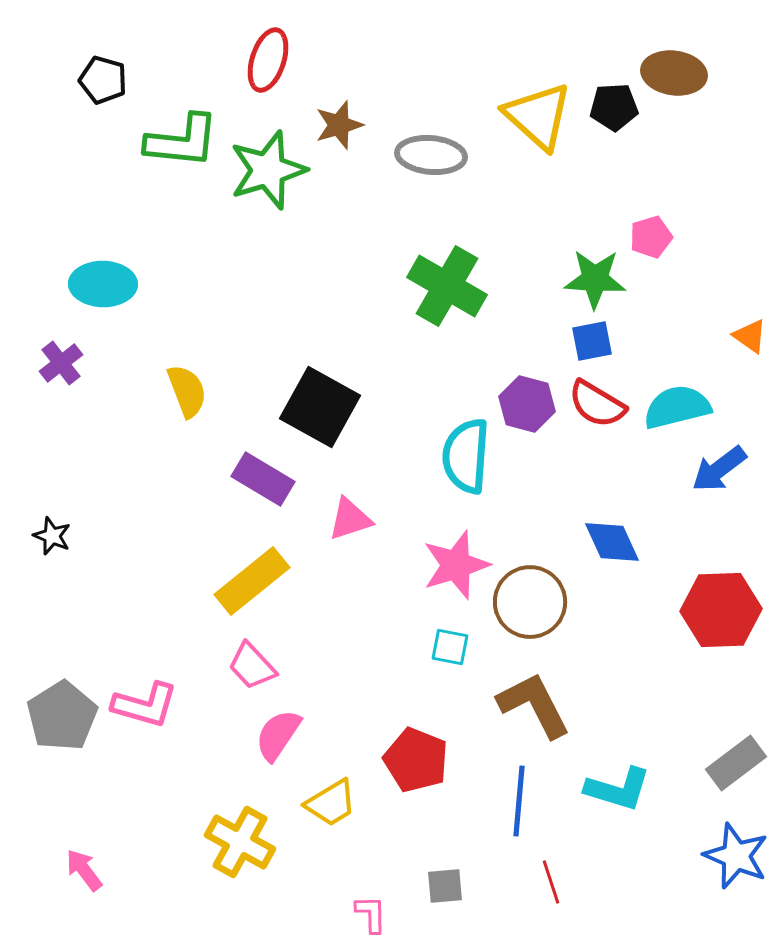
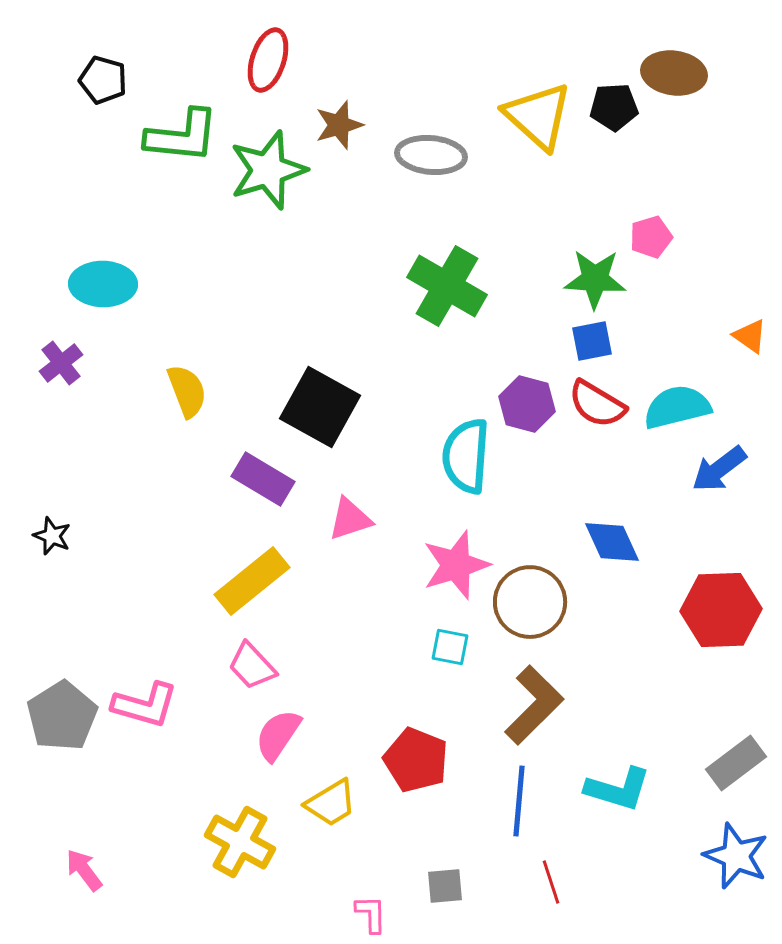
green L-shape at (182, 141): moved 5 px up
brown L-shape at (534, 705): rotated 72 degrees clockwise
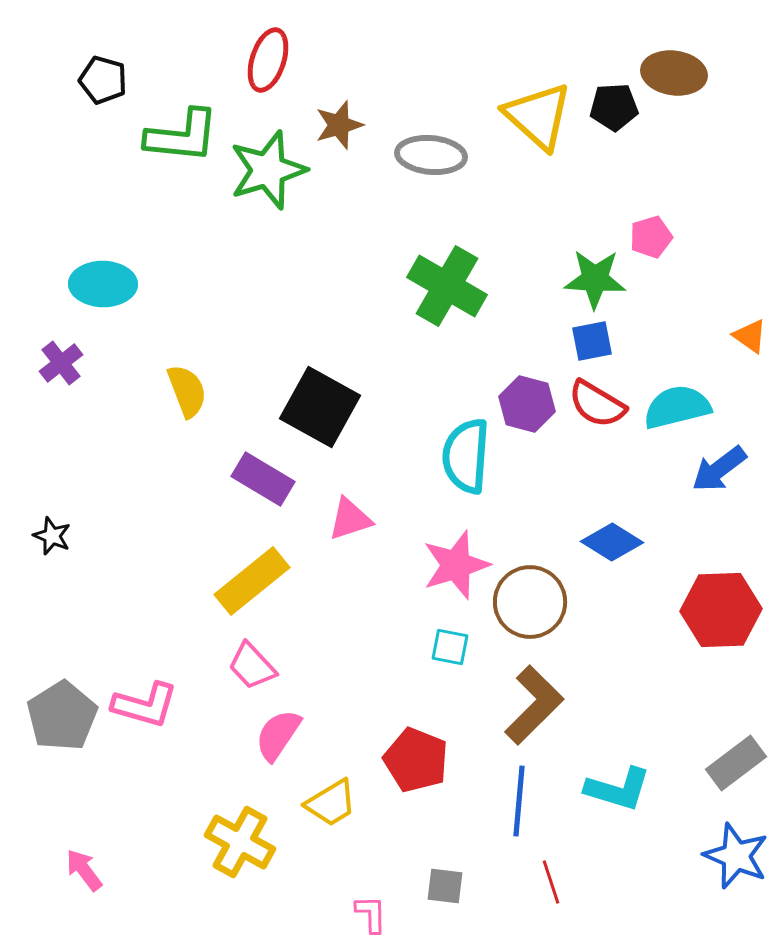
blue diamond at (612, 542): rotated 34 degrees counterclockwise
gray square at (445, 886): rotated 12 degrees clockwise
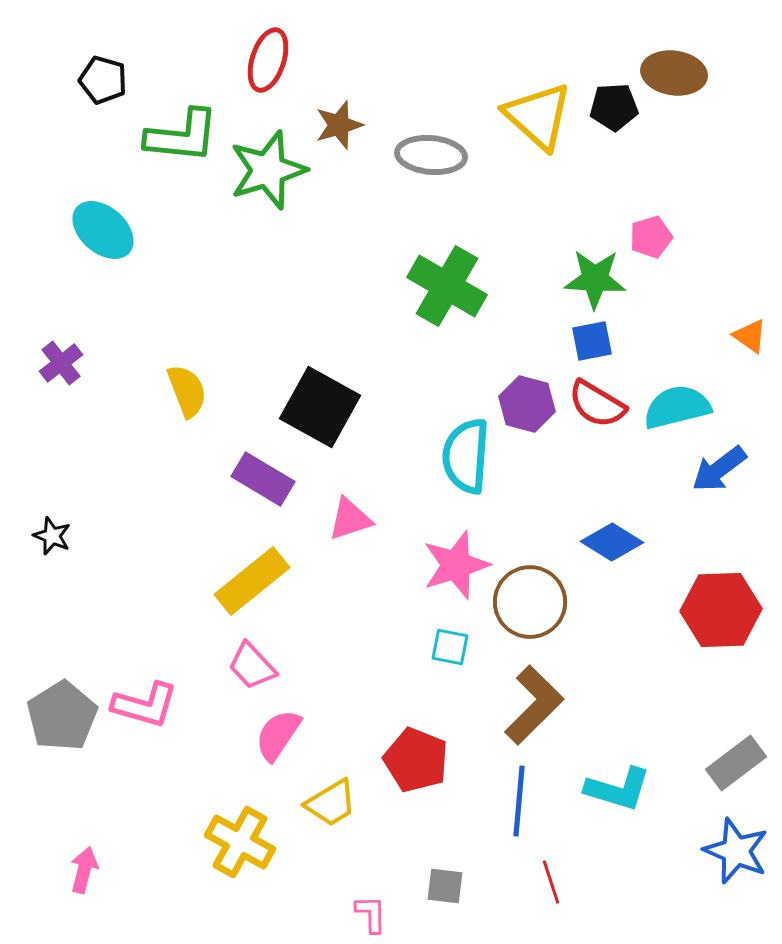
cyan ellipse at (103, 284): moved 54 px up; rotated 40 degrees clockwise
blue star at (736, 856): moved 5 px up
pink arrow at (84, 870): rotated 51 degrees clockwise
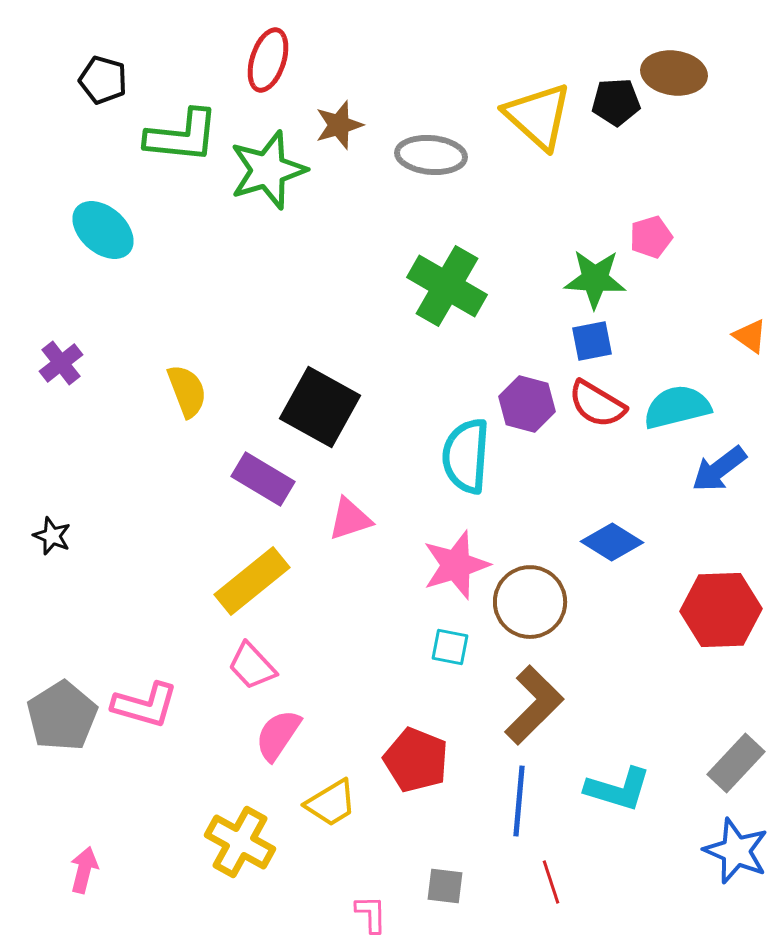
black pentagon at (614, 107): moved 2 px right, 5 px up
gray rectangle at (736, 763): rotated 10 degrees counterclockwise
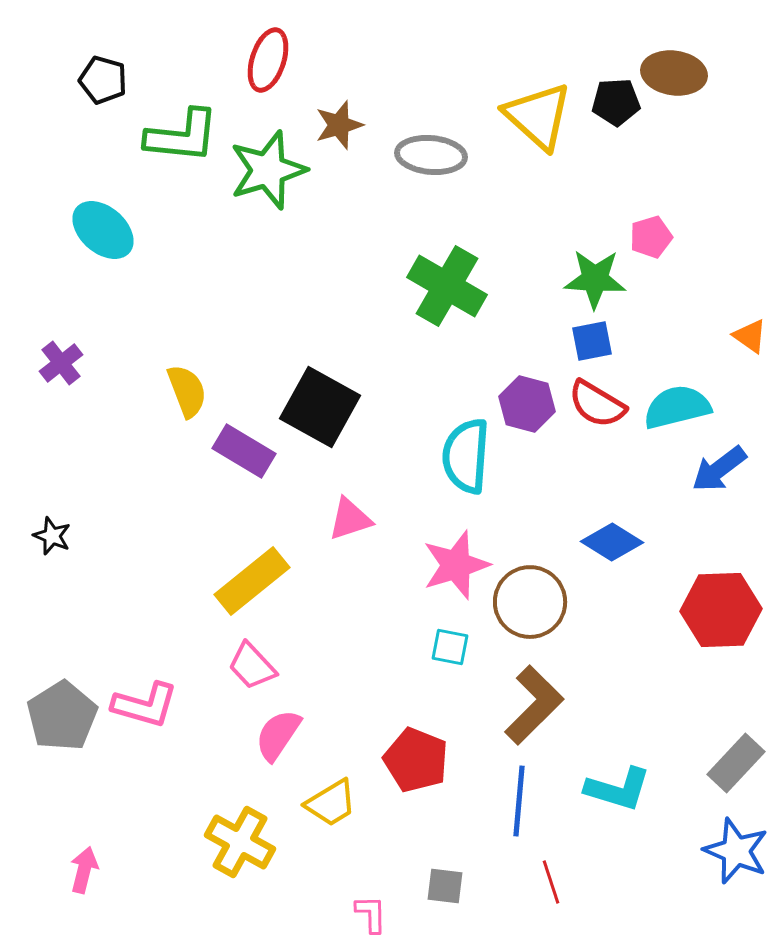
purple rectangle at (263, 479): moved 19 px left, 28 px up
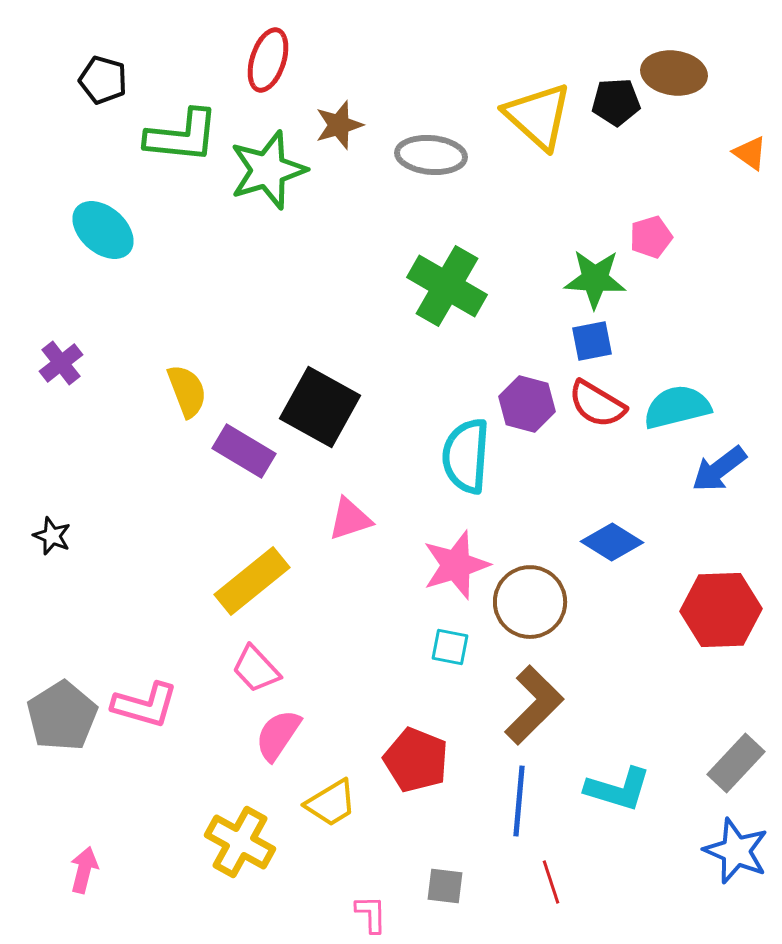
orange triangle at (750, 336): moved 183 px up
pink trapezoid at (252, 666): moved 4 px right, 3 px down
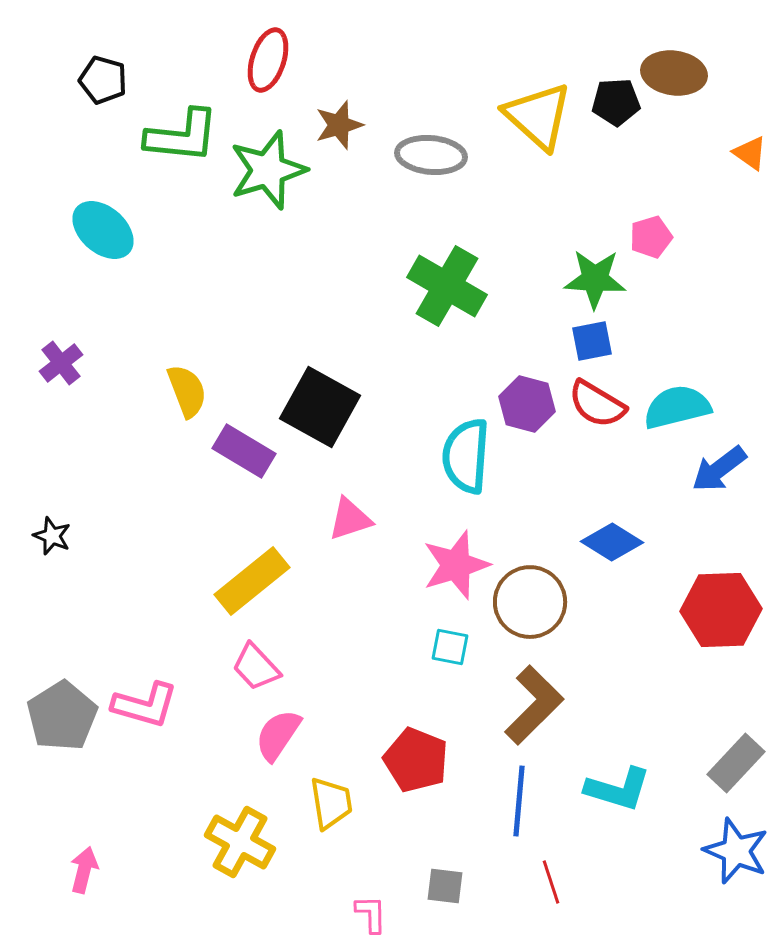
pink trapezoid at (256, 669): moved 2 px up
yellow trapezoid at (331, 803): rotated 68 degrees counterclockwise
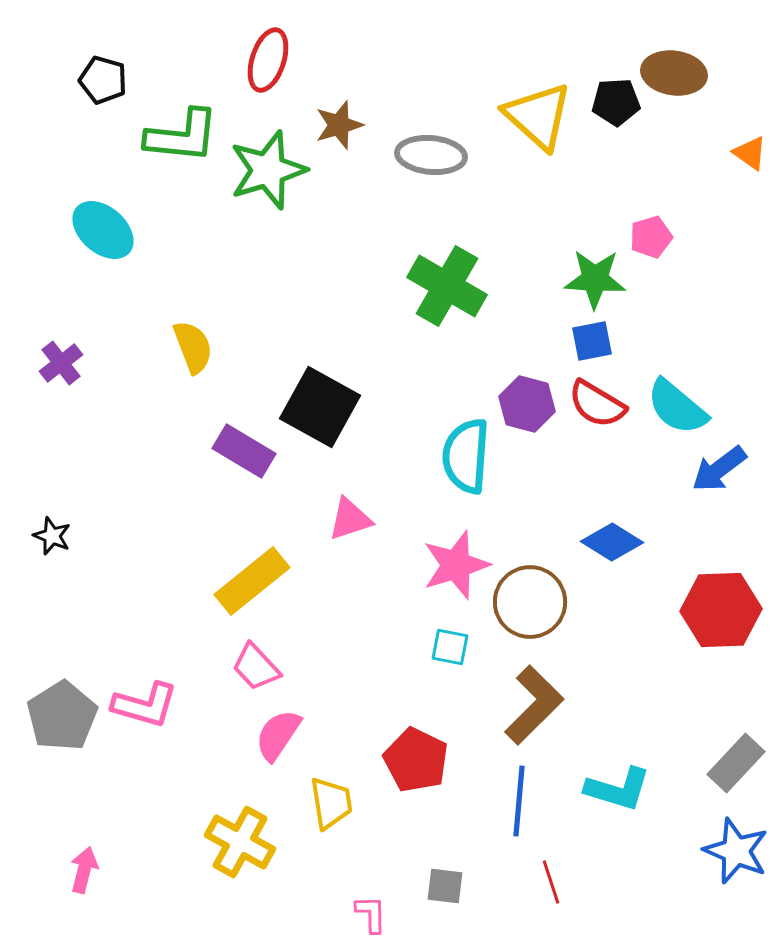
yellow semicircle at (187, 391): moved 6 px right, 44 px up
cyan semicircle at (677, 407): rotated 126 degrees counterclockwise
red pentagon at (416, 760): rotated 4 degrees clockwise
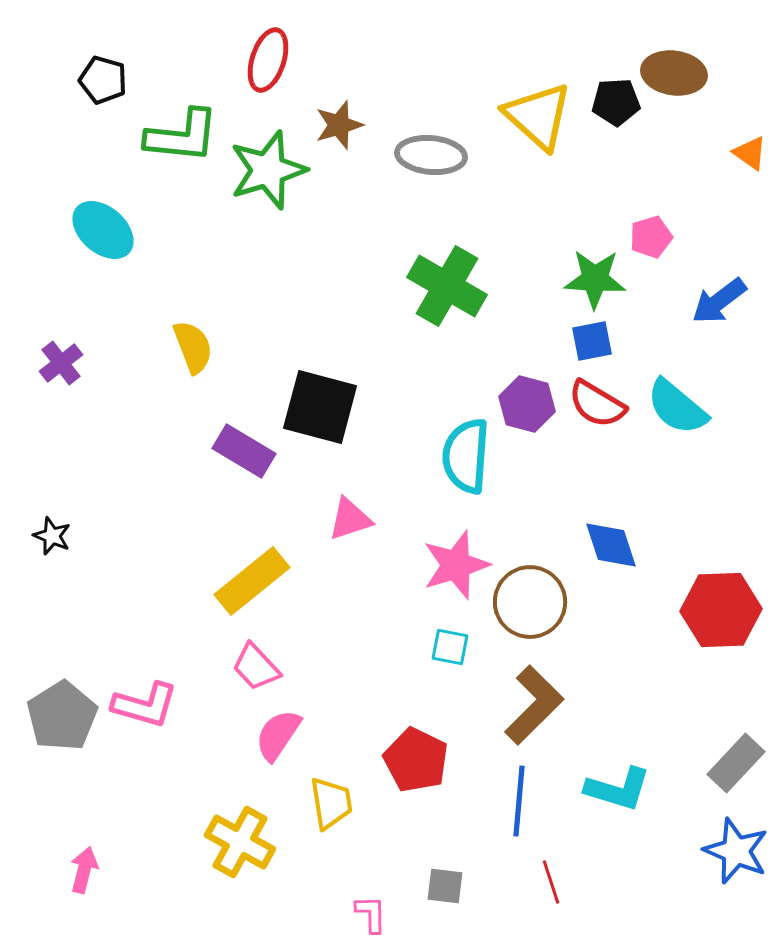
black square at (320, 407): rotated 14 degrees counterclockwise
blue arrow at (719, 469): moved 168 px up
blue diamond at (612, 542): moved 1 px left, 3 px down; rotated 40 degrees clockwise
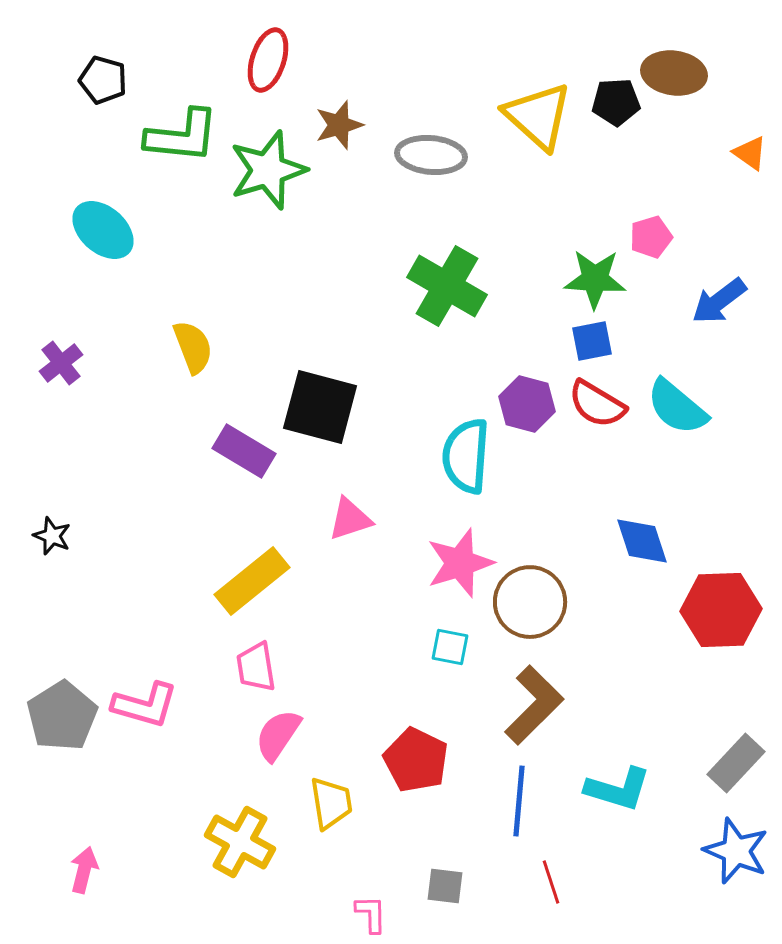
blue diamond at (611, 545): moved 31 px right, 4 px up
pink star at (456, 565): moved 4 px right, 2 px up
pink trapezoid at (256, 667): rotated 34 degrees clockwise
